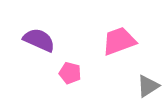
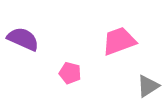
purple semicircle: moved 16 px left, 1 px up
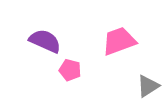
purple semicircle: moved 22 px right, 2 px down
pink pentagon: moved 3 px up
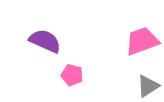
pink trapezoid: moved 23 px right
pink pentagon: moved 2 px right, 5 px down
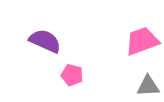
gray triangle: rotated 30 degrees clockwise
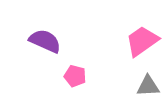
pink trapezoid: rotated 15 degrees counterclockwise
pink pentagon: moved 3 px right, 1 px down
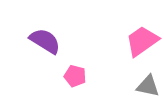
purple semicircle: rotated 8 degrees clockwise
gray triangle: rotated 15 degrees clockwise
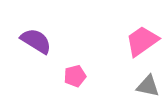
purple semicircle: moved 9 px left
pink pentagon: rotated 30 degrees counterclockwise
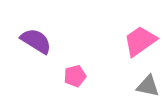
pink trapezoid: moved 2 px left
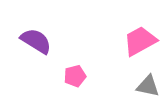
pink trapezoid: rotated 6 degrees clockwise
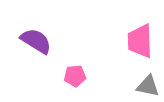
pink trapezoid: rotated 63 degrees counterclockwise
pink pentagon: rotated 10 degrees clockwise
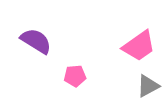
pink trapezoid: moved 1 px left, 5 px down; rotated 123 degrees counterclockwise
gray triangle: rotated 40 degrees counterclockwise
